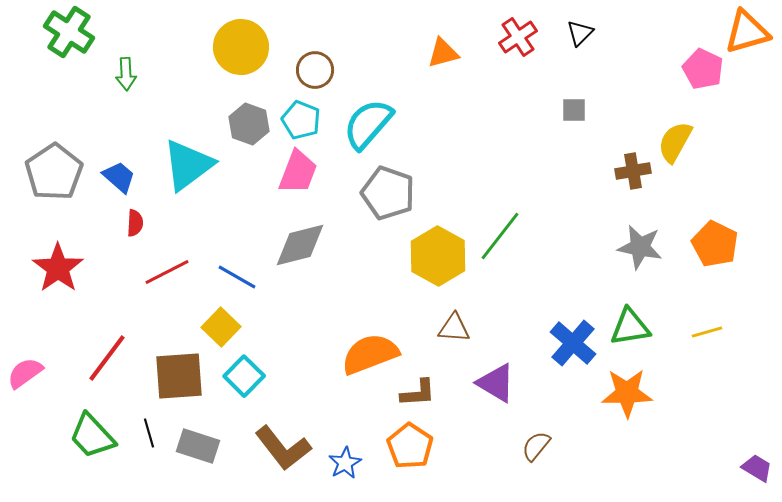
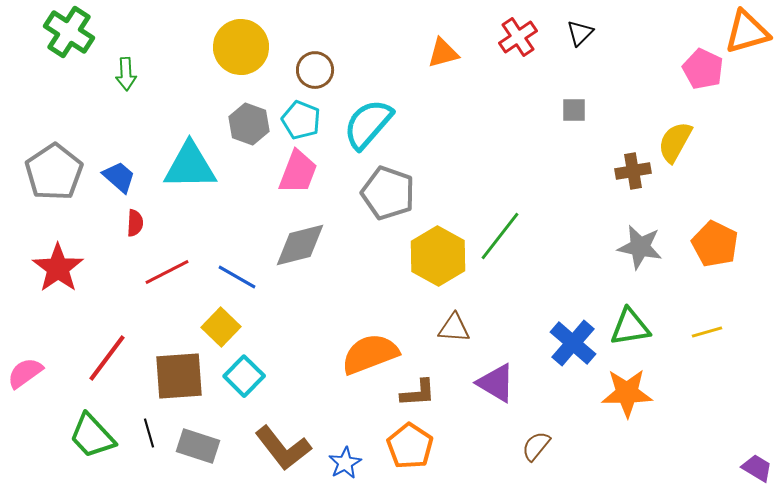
cyan triangle at (188, 165): moved 2 px right, 1 px down; rotated 36 degrees clockwise
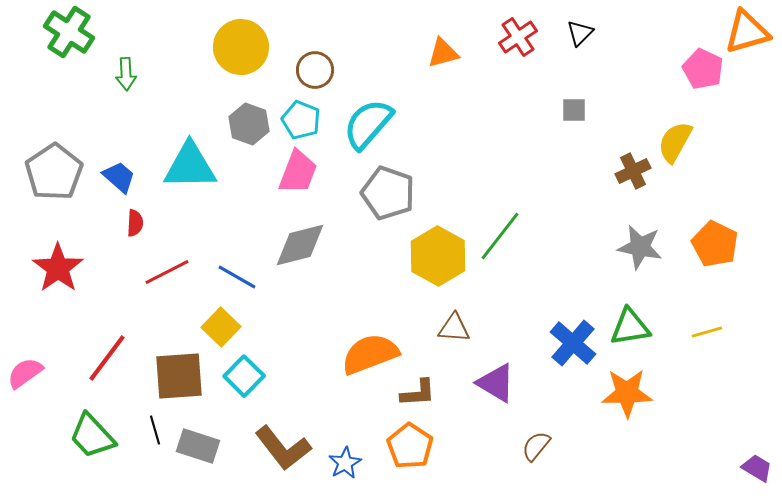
brown cross at (633, 171): rotated 16 degrees counterclockwise
black line at (149, 433): moved 6 px right, 3 px up
